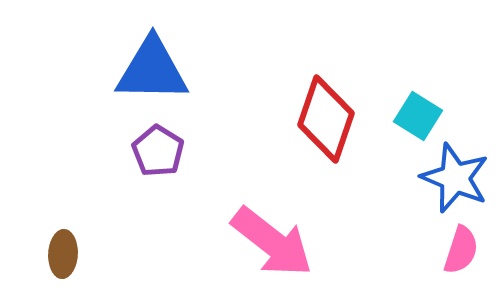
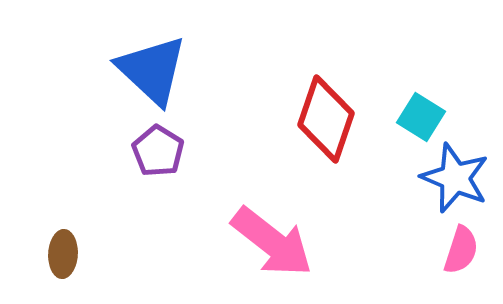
blue triangle: rotated 42 degrees clockwise
cyan square: moved 3 px right, 1 px down
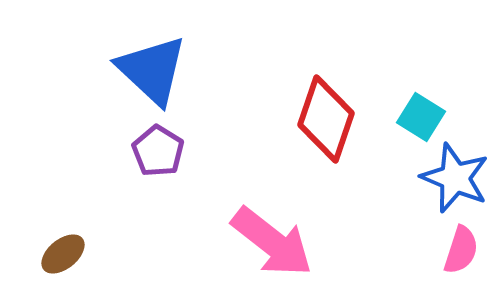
brown ellipse: rotated 48 degrees clockwise
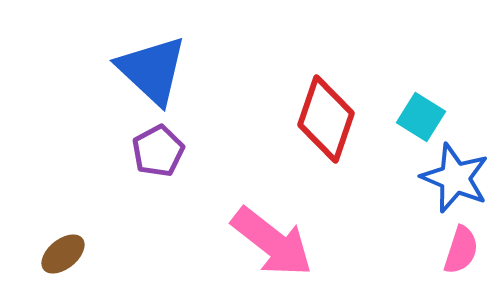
purple pentagon: rotated 12 degrees clockwise
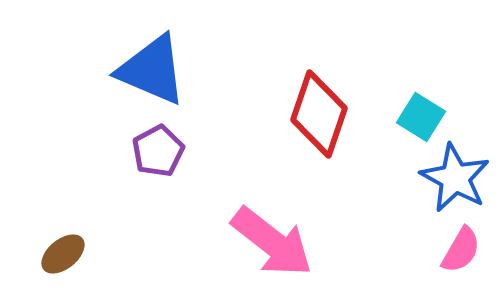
blue triangle: rotated 20 degrees counterclockwise
red diamond: moved 7 px left, 5 px up
blue star: rotated 6 degrees clockwise
pink semicircle: rotated 12 degrees clockwise
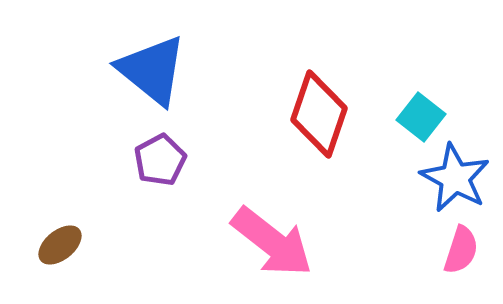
blue triangle: rotated 16 degrees clockwise
cyan square: rotated 6 degrees clockwise
purple pentagon: moved 2 px right, 9 px down
pink semicircle: rotated 12 degrees counterclockwise
brown ellipse: moved 3 px left, 9 px up
